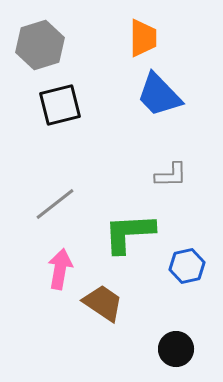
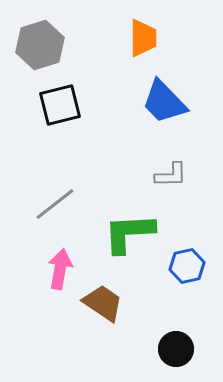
blue trapezoid: moved 5 px right, 7 px down
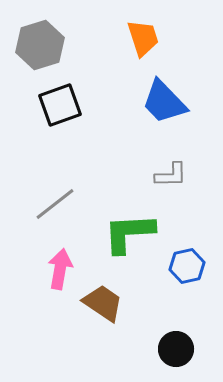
orange trapezoid: rotated 18 degrees counterclockwise
black square: rotated 6 degrees counterclockwise
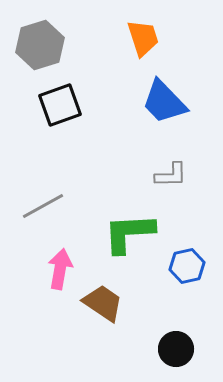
gray line: moved 12 px left, 2 px down; rotated 9 degrees clockwise
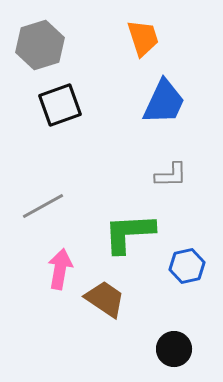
blue trapezoid: rotated 111 degrees counterclockwise
brown trapezoid: moved 2 px right, 4 px up
black circle: moved 2 px left
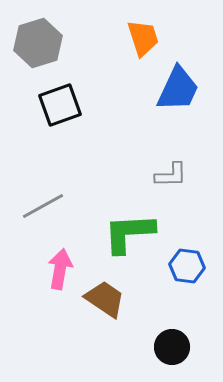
gray hexagon: moved 2 px left, 2 px up
blue trapezoid: moved 14 px right, 13 px up
blue hexagon: rotated 20 degrees clockwise
black circle: moved 2 px left, 2 px up
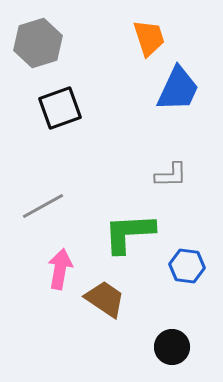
orange trapezoid: moved 6 px right
black square: moved 3 px down
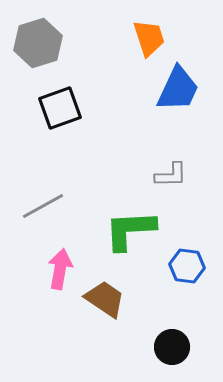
green L-shape: moved 1 px right, 3 px up
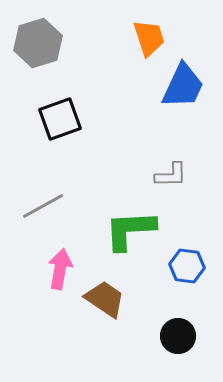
blue trapezoid: moved 5 px right, 3 px up
black square: moved 11 px down
black circle: moved 6 px right, 11 px up
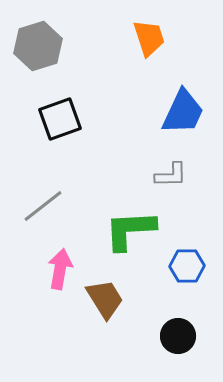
gray hexagon: moved 3 px down
blue trapezoid: moved 26 px down
gray line: rotated 9 degrees counterclockwise
blue hexagon: rotated 8 degrees counterclockwise
brown trapezoid: rotated 24 degrees clockwise
